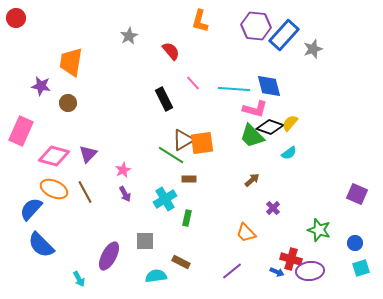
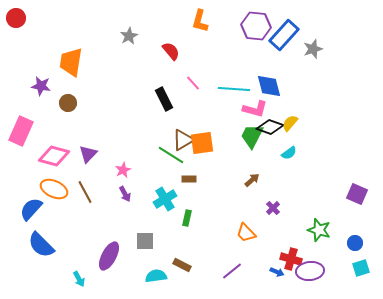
green trapezoid at (252, 136): rotated 72 degrees clockwise
brown rectangle at (181, 262): moved 1 px right, 3 px down
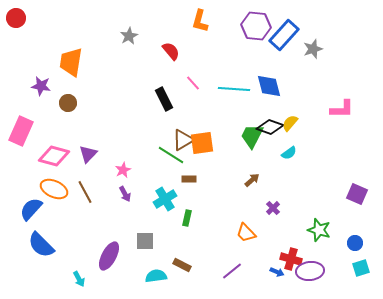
pink L-shape at (255, 109): moved 87 px right; rotated 15 degrees counterclockwise
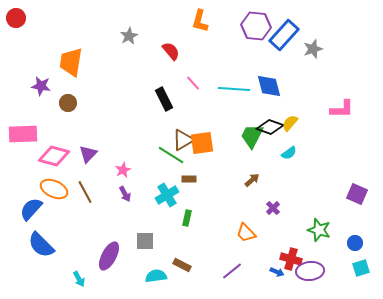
pink rectangle at (21, 131): moved 2 px right, 3 px down; rotated 64 degrees clockwise
cyan cross at (165, 199): moved 2 px right, 4 px up
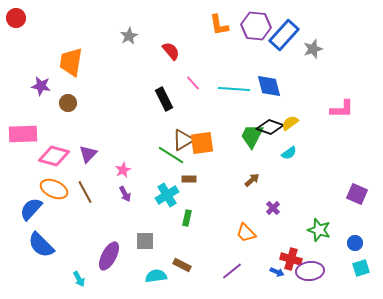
orange L-shape at (200, 21): moved 19 px right, 4 px down; rotated 25 degrees counterclockwise
yellow semicircle at (290, 123): rotated 12 degrees clockwise
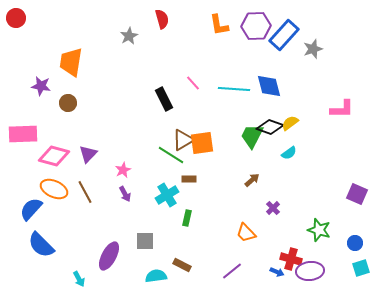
purple hexagon at (256, 26): rotated 8 degrees counterclockwise
red semicircle at (171, 51): moved 9 px left, 32 px up; rotated 24 degrees clockwise
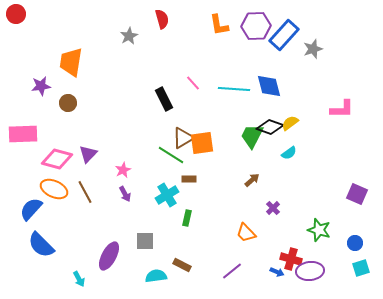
red circle at (16, 18): moved 4 px up
purple star at (41, 86): rotated 18 degrees counterclockwise
brown triangle at (183, 140): moved 2 px up
pink diamond at (54, 156): moved 3 px right, 3 px down
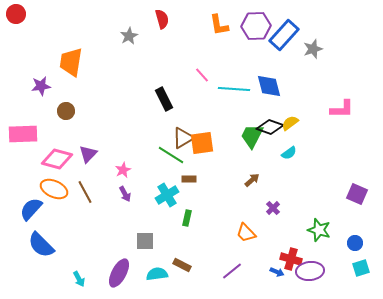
pink line at (193, 83): moved 9 px right, 8 px up
brown circle at (68, 103): moved 2 px left, 8 px down
purple ellipse at (109, 256): moved 10 px right, 17 px down
cyan semicircle at (156, 276): moved 1 px right, 2 px up
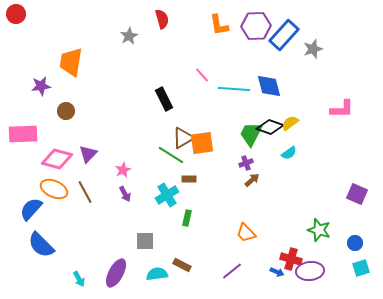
green trapezoid at (252, 136): moved 1 px left, 2 px up
purple cross at (273, 208): moved 27 px left, 45 px up; rotated 24 degrees clockwise
purple ellipse at (119, 273): moved 3 px left
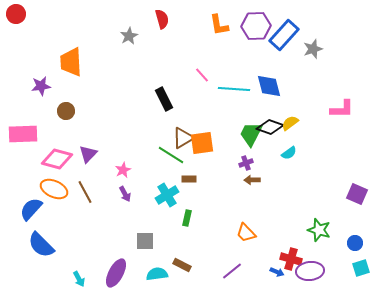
orange trapezoid at (71, 62): rotated 12 degrees counterclockwise
brown arrow at (252, 180): rotated 140 degrees counterclockwise
